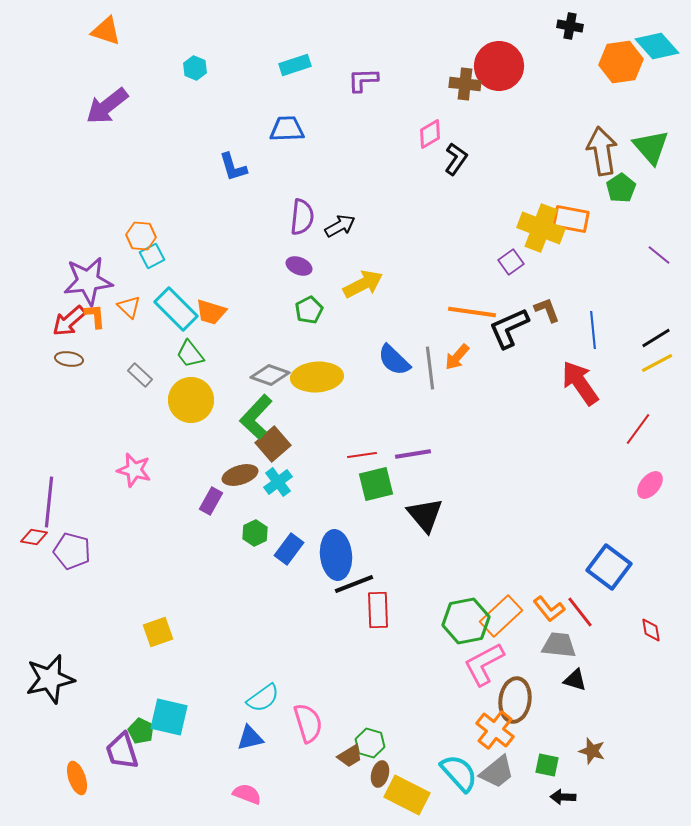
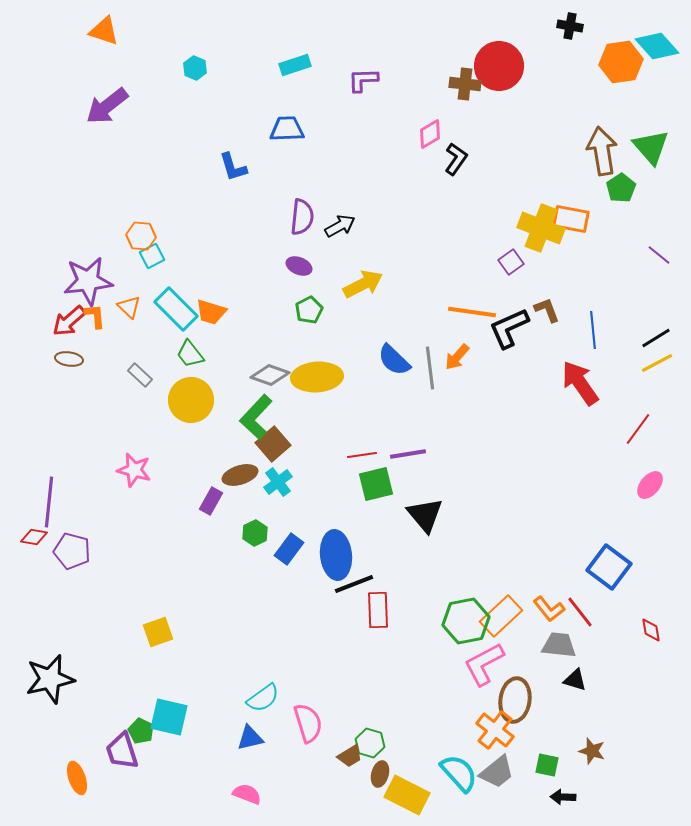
orange triangle at (106, 31): moved 2 px left
purple line at (413, 454): moved 5 px left
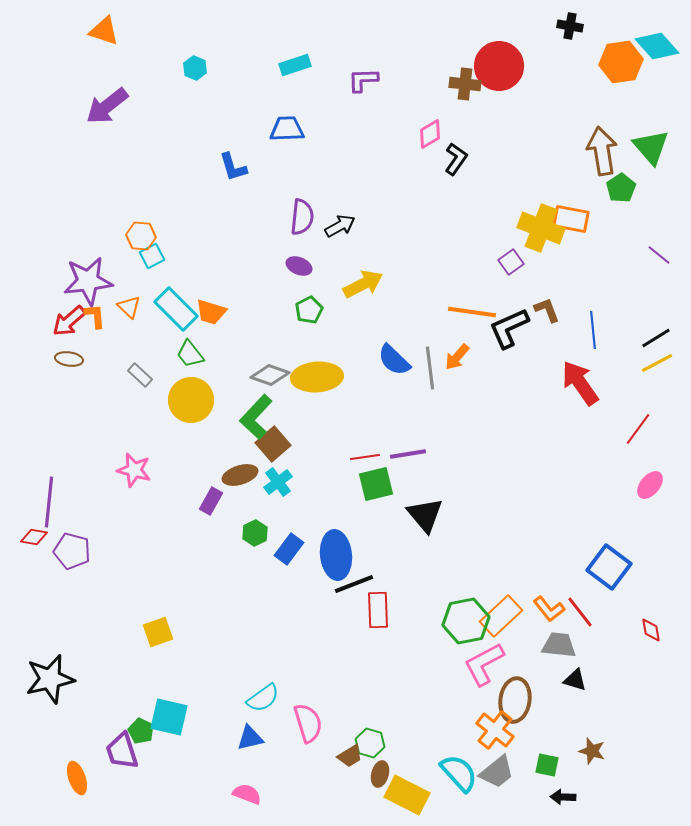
red line at (362, 455): moved 3 px right, 2 px down
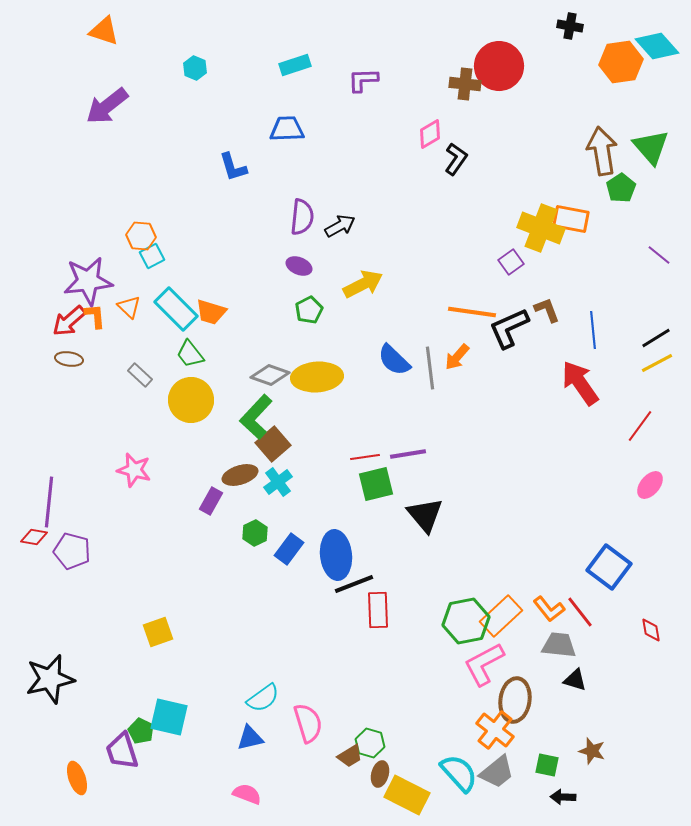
red line at (638, 429): moved 2 px right, 3 px up
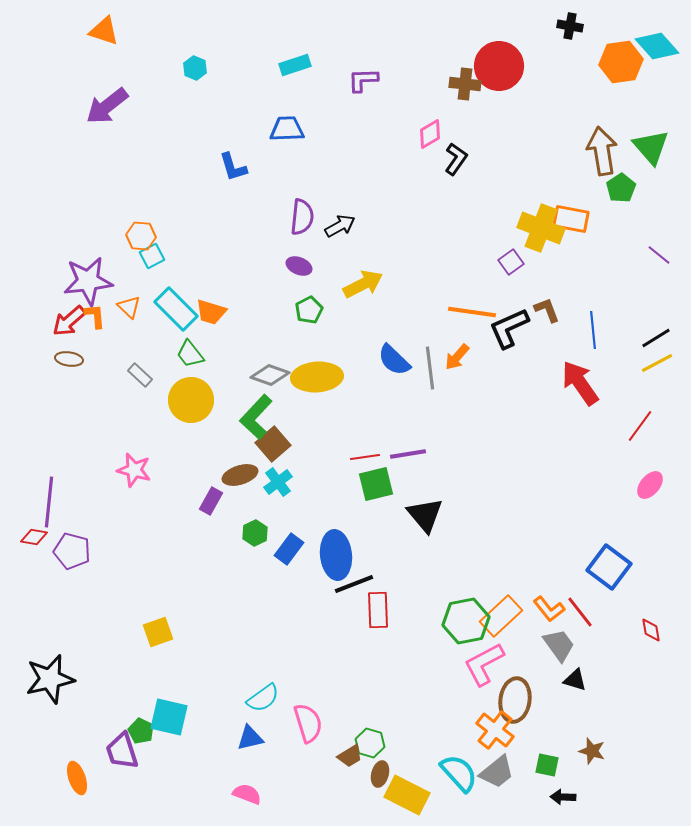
gray trapezoid at (559, 645): rotated 48 degrees clockwise
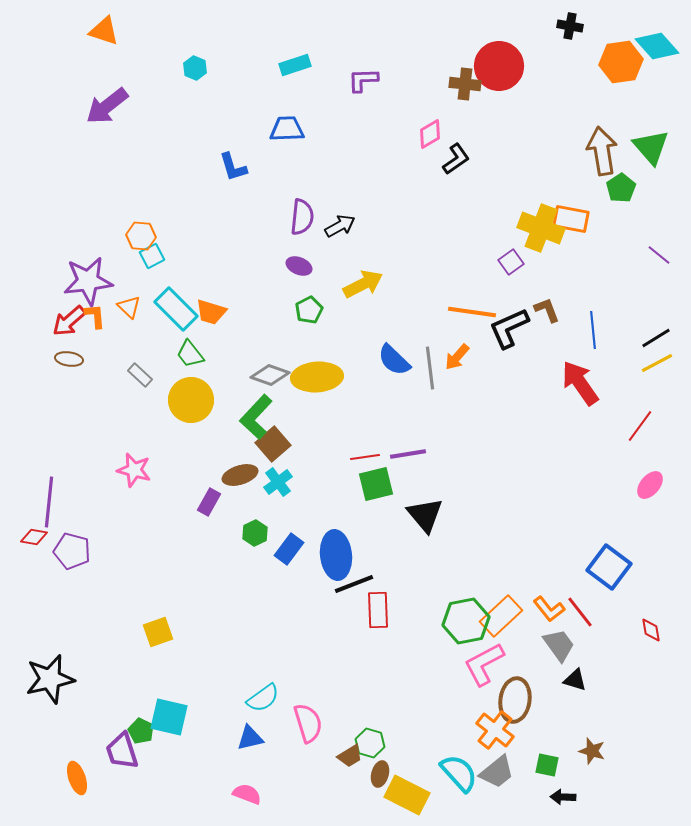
black L-shape at (456, 159): rotated 20 degrees clockwise
purple rectangle at (211, 501): moved 2 px left, 1 px down
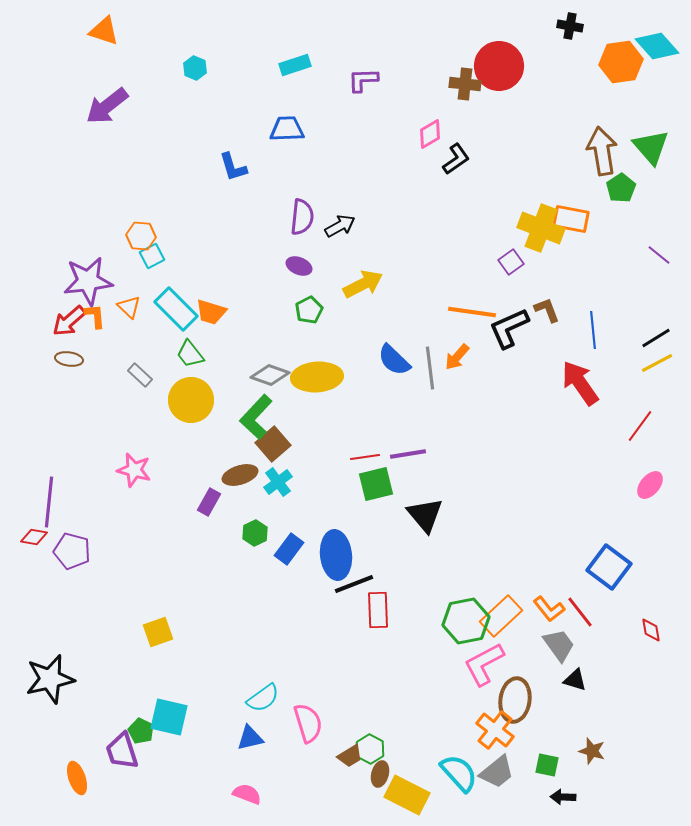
green hexagon at (370, 743): moved 6 px down; rotated 12 degrees clockwise
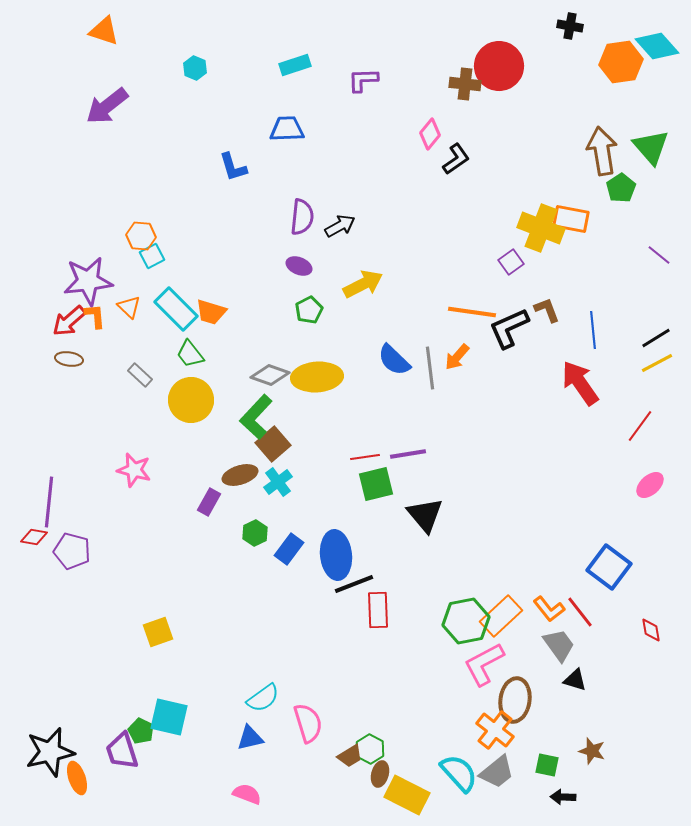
pink diamond at (430, 134): rotated 20 degrees counterclockwise
pink ellipse at (650, 485): rotated 8 degrees clockwise
black star at (50, 679): moved 73 px down
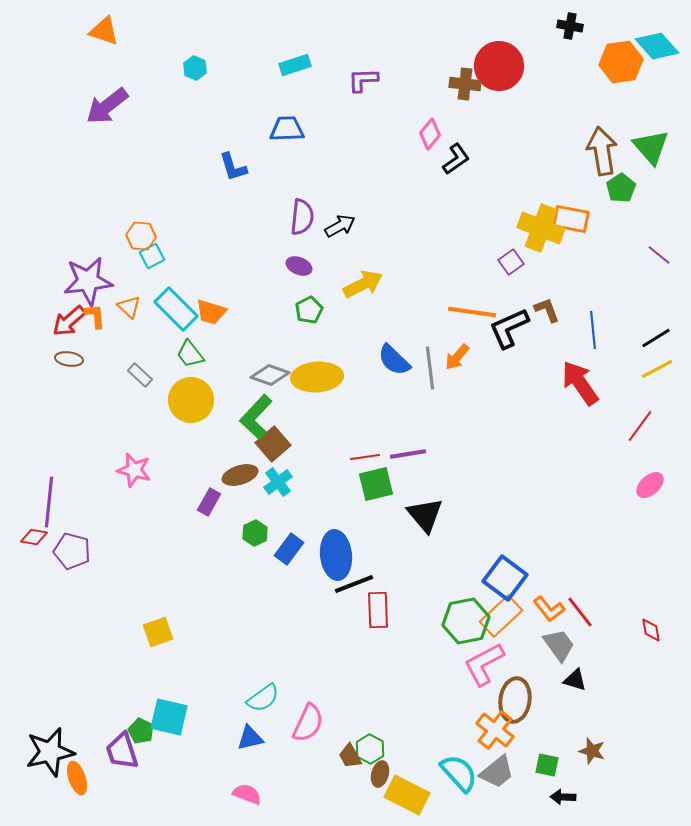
yellow line at (657, 363): moved 6 px down
blue square at (609, 567): moved 104 px left, 11 px down
pink semicircle at (308, 723): rotated 42 degrees clockwise
brown trapezoid at (350, 756): rotated 92 degrees clockwise
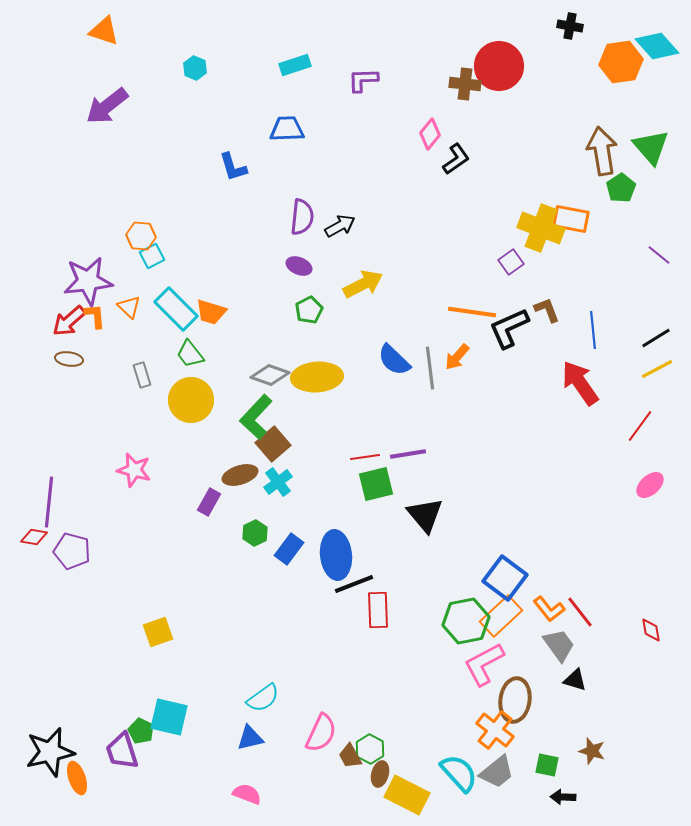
gray rectangle at (140, 375): moved 2 px right; rotated 30 degrees clockwise
pink semicircle at (308, 723): moved 13 px right, 10 px down
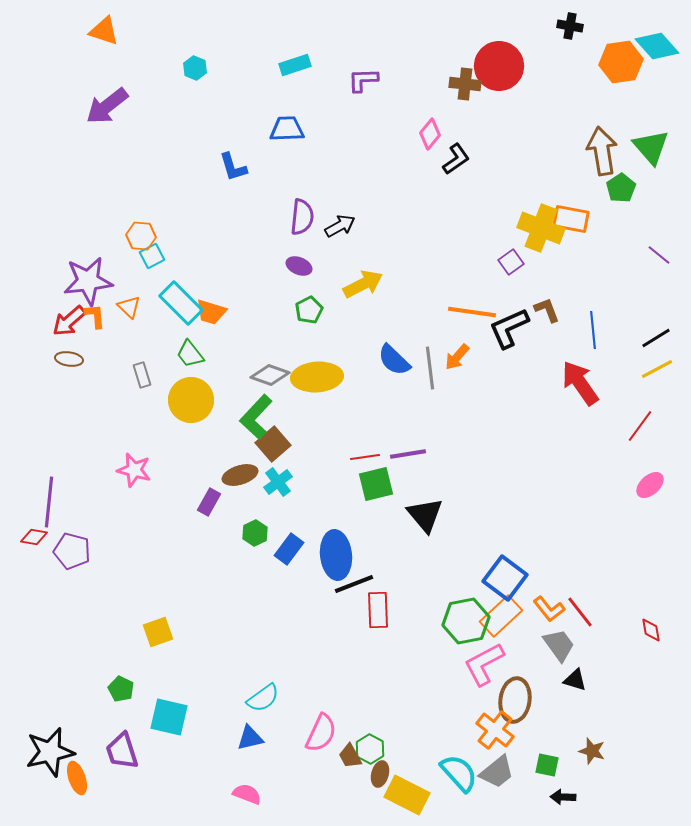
cyan rectangle at (176, 309): moved 5 px right, 6 px up
green pentagon at (141, 731): moved 20 px left, 42 px up
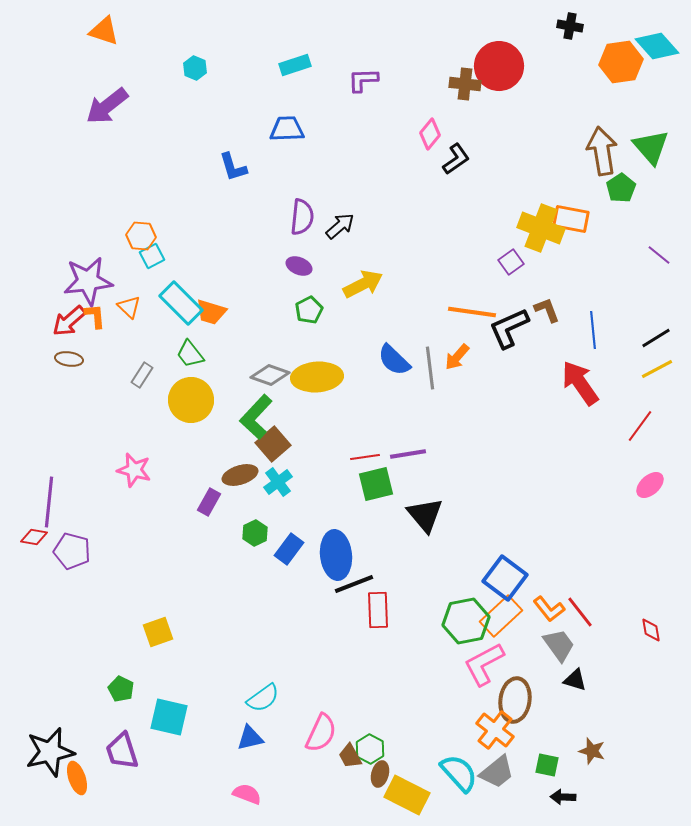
black arrow at (340, 226): rotated 12 degrees counterclockwise
gray rectangle at (142, 375): rotated 50 degrees clockwise
